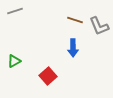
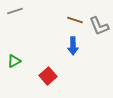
blue arrow: moved 2 px up
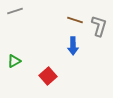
gray L-shape: rotated 140 degrees counterclockwise
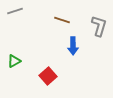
brown line: moved 13 px left
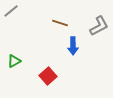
gray line: moved 4 px left; rotated 21 degrees counterclockwise
brown line: moved 2 px left, 3 px down
gray L-shape: rotated 45 degrees clockwise
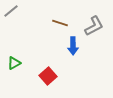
gray L-shape: moved 5 px left
green triangle: moved 2 px down
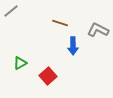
gray L-shape: moved 4 px right, 4 px down; rotated 125 degrees counterclockwise
green triangle: moved 6 px right
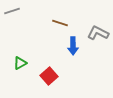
gray line: moved 1 px right; rotated 21 degrees clockwise
gray L-shape: moved 3 px down
red square: moved 1 px right
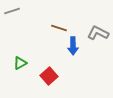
brown line: moved 1 px left, 5 px down
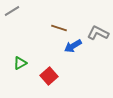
gray line: rotated 14 degrees counterclockwise
blue arrow: rotated 60 degrees clockwise
